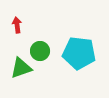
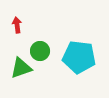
cyan pentagon: moved 4 px down
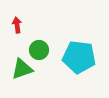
green circle: moved 1 px left, 1 px up
green triangle: moved 1 px right, 1 px down
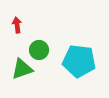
cyan pentagon: moved 4 px down
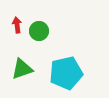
green circle: moved 19 px up
cyan pentagon: moved 13 px left, 12 px down; rotated 20 degrees counterclockwise
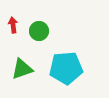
red arrow: moved 4 px left
cyan pentagon: moved 5 px up; rotated 8 degrees clockwise
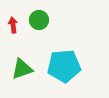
green circle: moved 11 px up
cyan pentagon: moved 2 px left, 2 px up
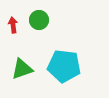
cyan pentagon: rotated 12 degrees clockwise
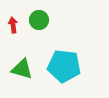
green triangle: rotated 35 degrees clockwise
